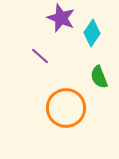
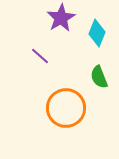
purple star: rotated 20 degrees clockwise
cyan diamond: moved 5 px right; rotated 12 degrees counterclockwise
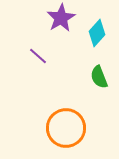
cyan diamond: rotated 20 degrees clockwise
purple line: moved 2 px left
orange circle: moved 20 px down
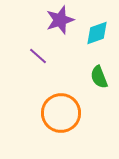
purple star: moved 1 px left, 2 px down; rotated 12 degrees clockwise
cyan diamond: rotated 28 degrees clockwise
orange circle: moved 5 px left, 15 px up
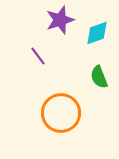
purple line: rotated 12 degrees clockwise
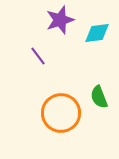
cyan diamond: rotated 12 degrees clockwise
green semicircle: moved 20 px down
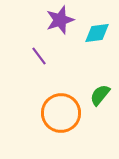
purple line: moved 1 px right
green semicircle: moved 1 px right, 2 px up; rotated 60 degrees clockwise
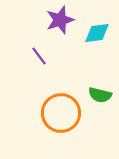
green semicircle: rotated 115 degrees counterclockwise
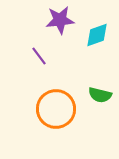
purple star: rotated 12 degrees clockwise
cyan diamond: moved 2 px down; rotated 12 degrees counterclockwise
orange circle: moved 5 px left, 4 px up
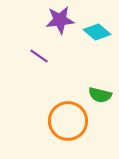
cyan diamond: moved 3 px up; rotated 60 degrees clockwise
purple line: rotated 18 degrees counterclockwise
orange circle: moved 12 px right, 12 px down
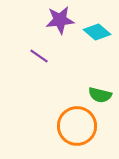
orange circle: moved 9 px right, 5 px down
